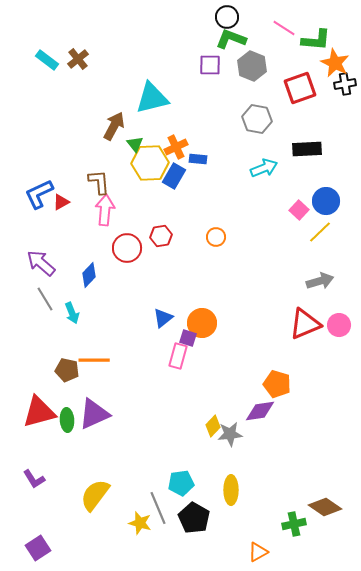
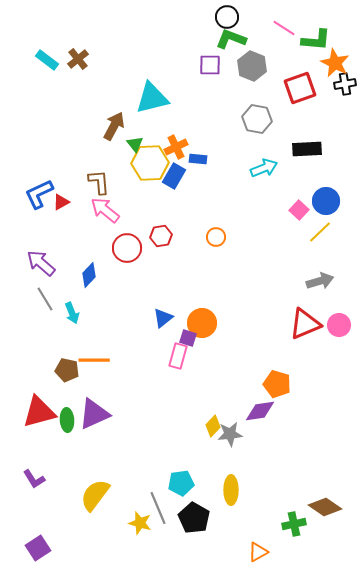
pink arrow at (105, 210): rotated 56 degrees counterclockwise
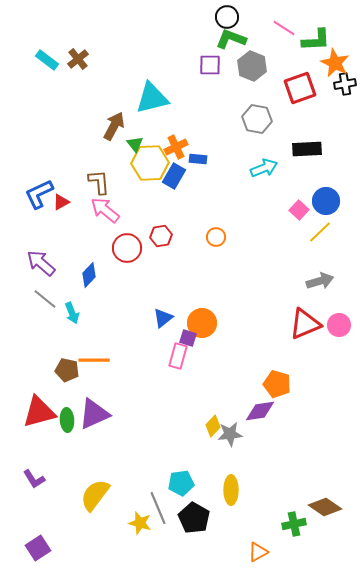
green L-shape at (316, 40): rotated 8 degrees counterclockwise
gray line at (45, 299): rotated 20 degrees counterclockwise
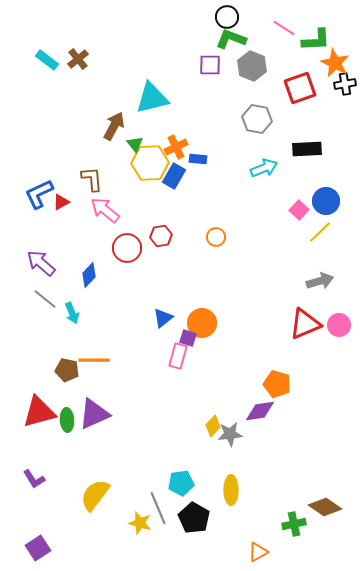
brown L-shape at (99, 182): moved 7 px left, 3 px up
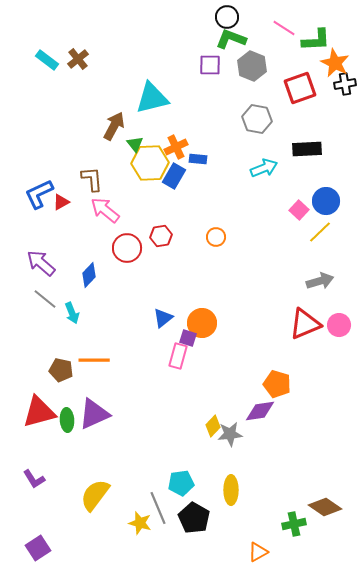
brown pentagon at (67, 370): moved 6 px left
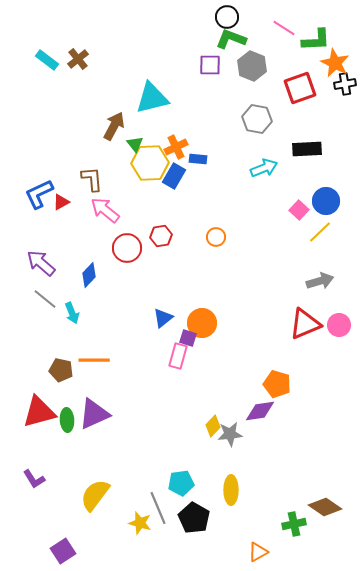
purple square at (38, 548): moved 25 px right, 3 px down
